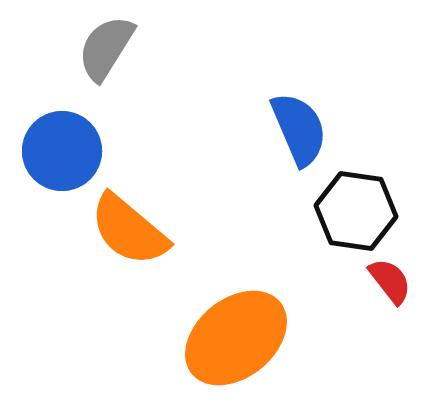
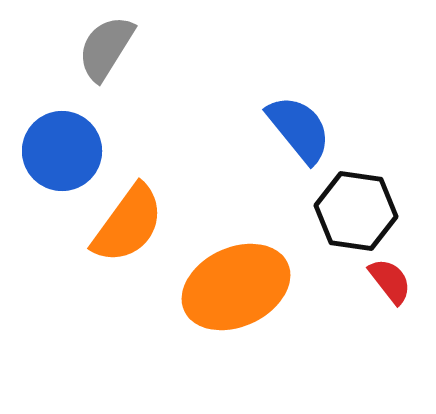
blue semicircle: rotated 16 degrees counterclockwise
orange semicircle: moved 1 px left, 6 px up; rotated 94 degrees counterclockwise
orange ellipse: moved 51 px up; rotated 14 degrees clockwise
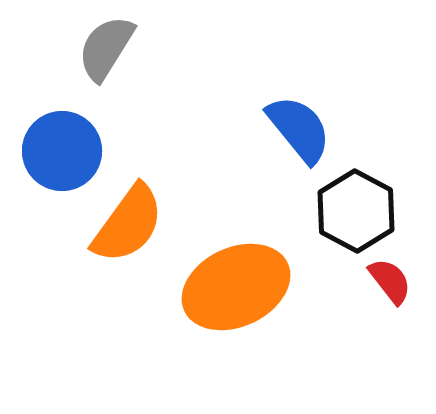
black hexagon: rotated 20 degrees clockwise
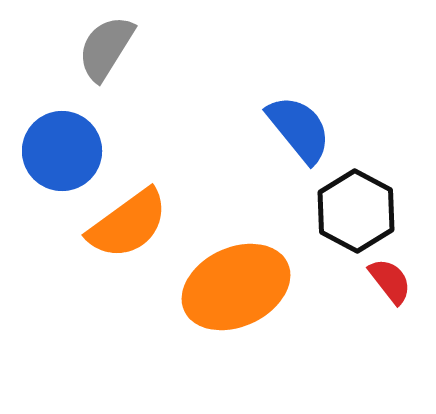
orange semicircle: rotated 18 degrees clockwise
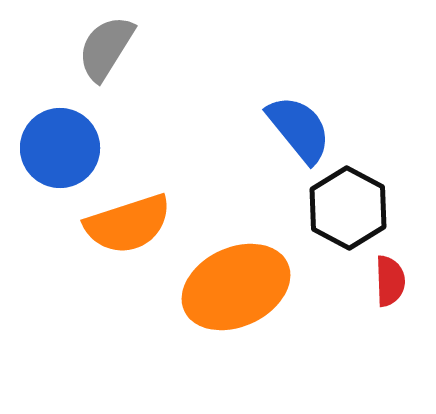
blue circle: moved 2 px left, 3 px up
black hexagon: moved 8 px left, 3 px up
orange semicircle: rotated 18 degrees clockwise
red semicircle: rotated 36 degrees clockwise
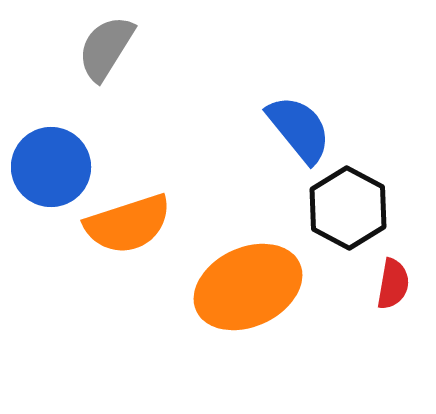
blue circle: moved 9 px left, 19 px down
red semicircle: moved 3 px right, 3 px down; rotated 12 degrees clockwise
orange ellipse: moved 12 px right
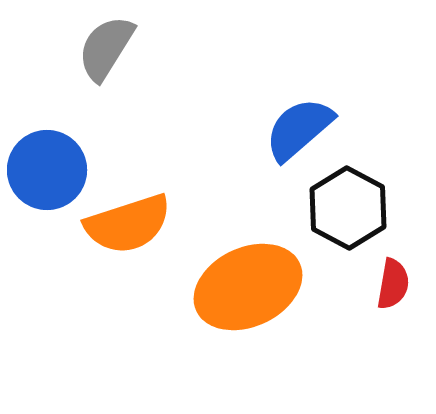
blue semicircle: rotated 92 degrees counterclockwise
blue circle: moved 4 px left, 3 px down
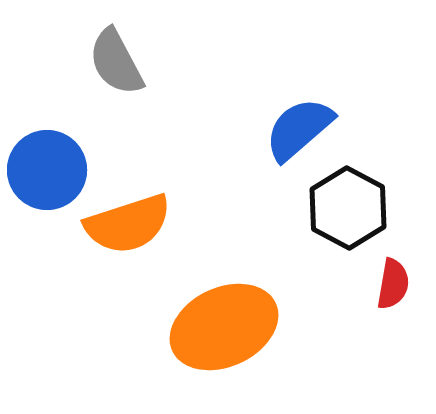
gray semicircle: moved 10 px right, 14 px down; rotated 60 degrees counterclockwise
orange ellipse: moved 24 px left, 40 px down
